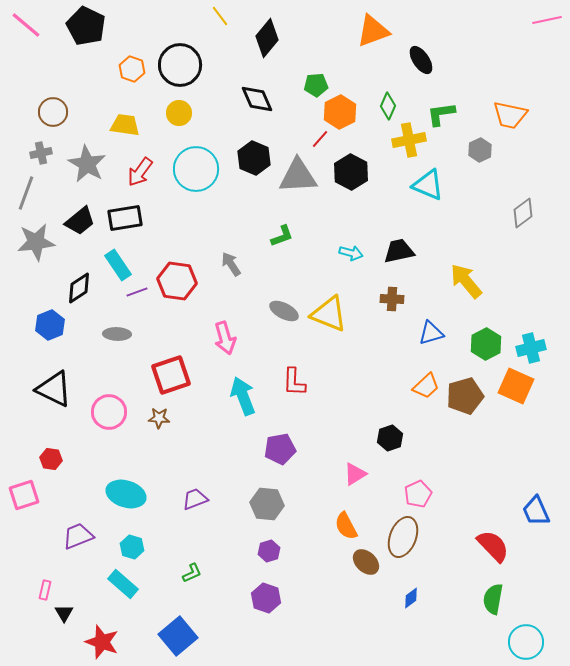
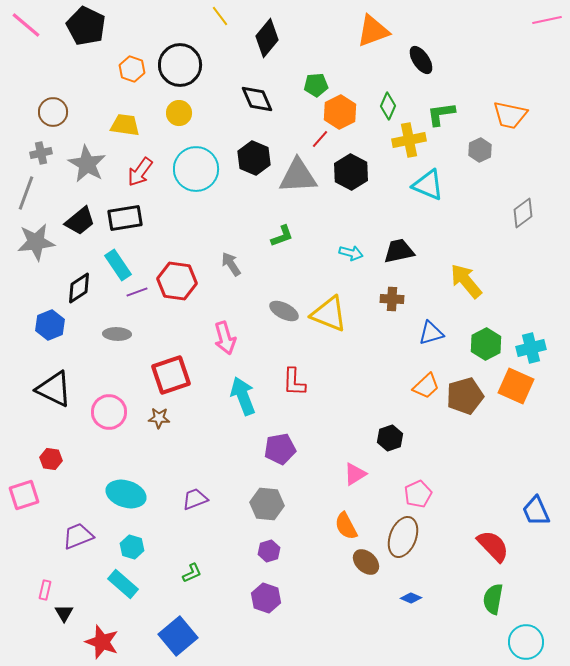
blue diamond at (411, 598): rotated 60 degrees clockwise
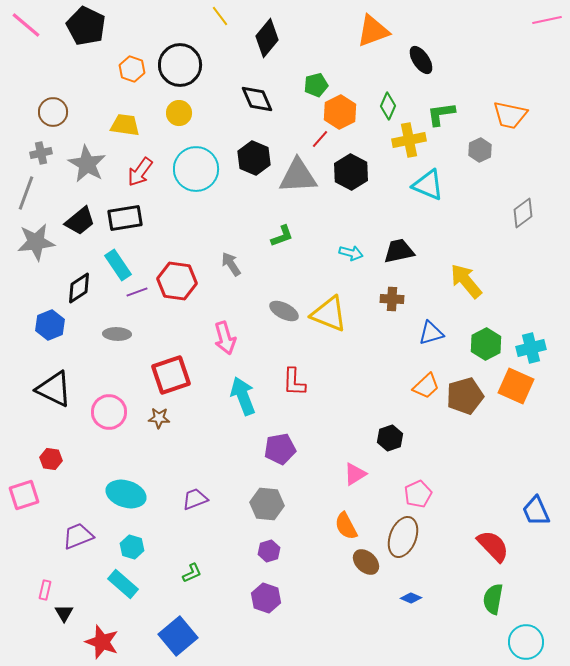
green pentagon at (316, 85): rotated 10 degrees counterclockwise
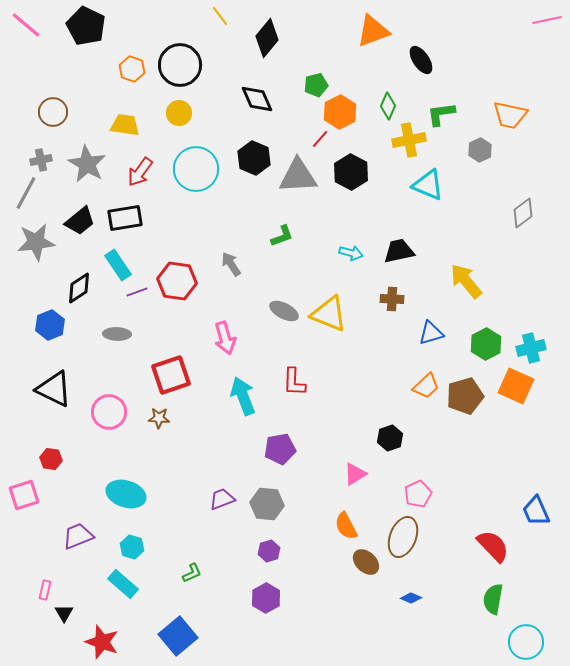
gray cross at (41, 153): moved 7 px down
gray line at (26, 193): rotated 8 degrees clockwise
purple trapezoid at (195, 499): moved 27 px right
purple hexagon at (266, 598): rotated 12 degrees clockwise
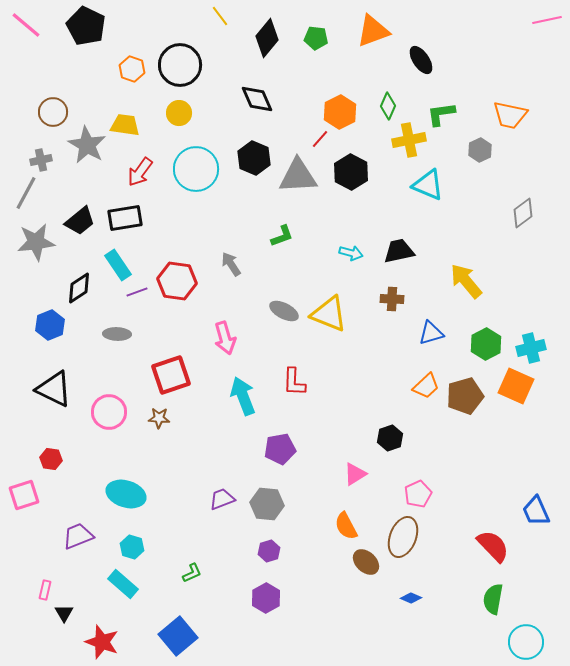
green pentagon at (316, 85): moved 47 px up; rotated 20 degrees clockwise
gray star at (87, 164): moved 19 px up
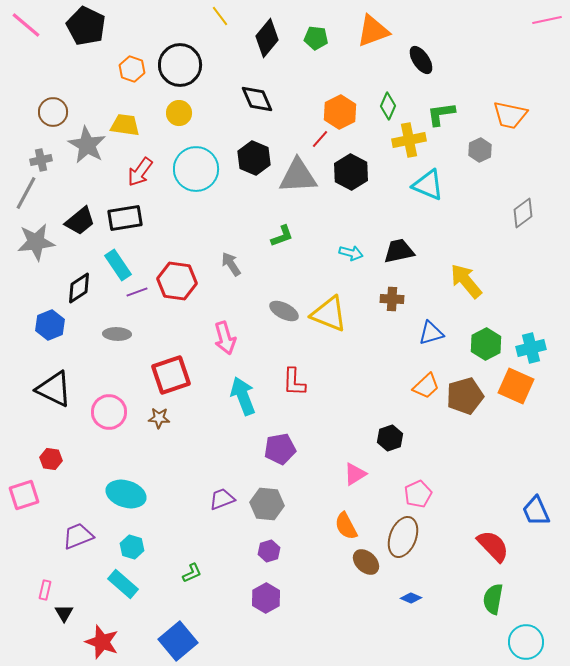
blue square at (178, 636): moved 5 px down
